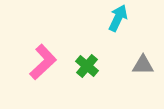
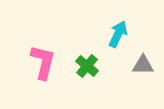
cyan arrow: moved 16 px down
pink L-shape: rotated 33 degrees counterclockwise
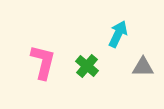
gray triangle: moved 2 px down
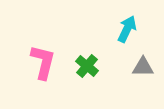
cyan arrow: moved 9 px right, 5 px up
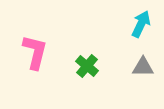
cyan arrow: moved 14 px right, 5 px up
pink L-shape: moved 8 px left, 10 px up
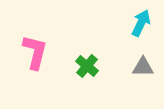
cyan arrow: moved 1 px up
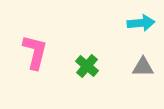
cyan arrow: rotated 60 degrees clockwise
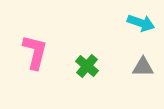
cyan arrow: rotated 24 degrees clockwise
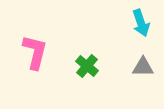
cyan arrow: rotated 52 degrees clockwise
